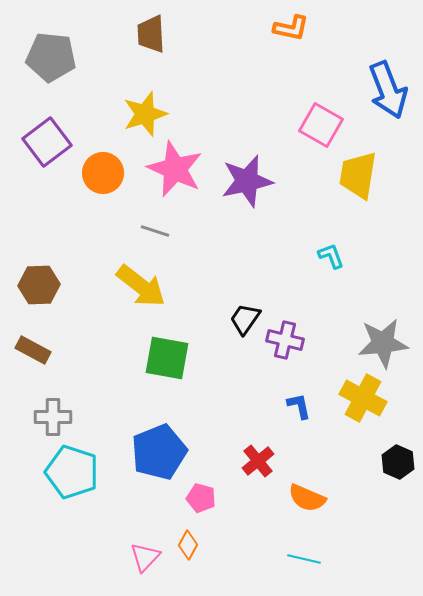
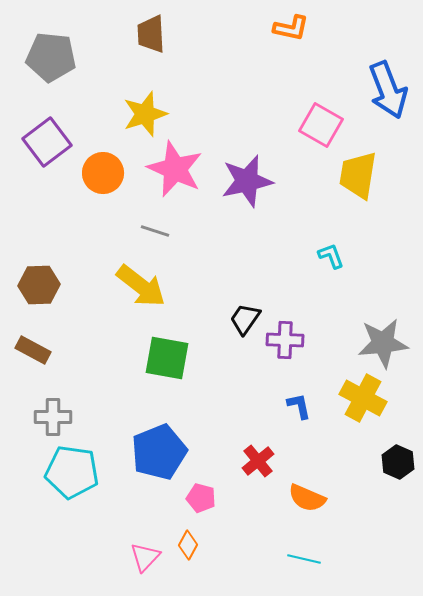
purple cross: rotated 12 degrees counterclockwise
cyan pentagon: rotated 10 degrees counterclockwise
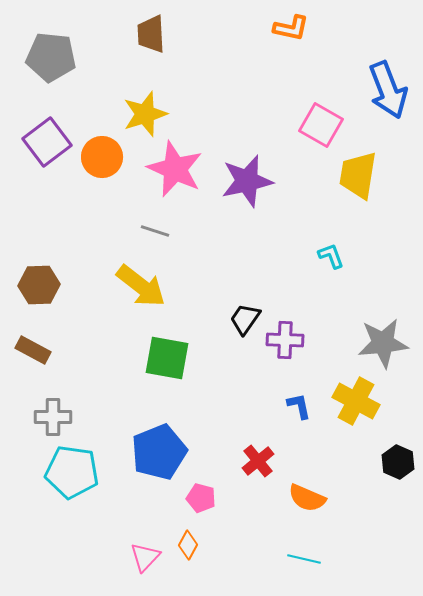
orange circle: moved 1 px left, 16 px up
yellow cross: moved 7 px left, 3 px down
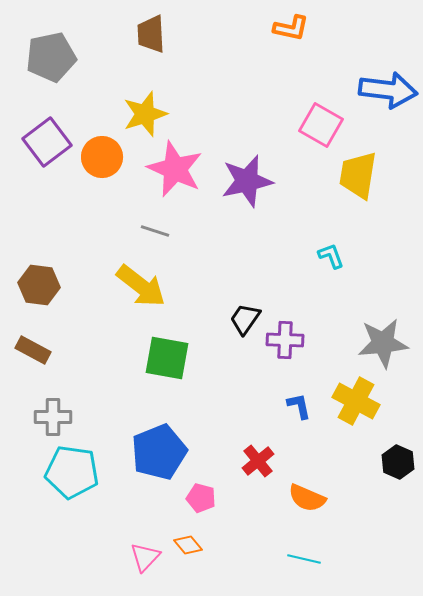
gray pentagon: rotated 18 degrees counterclockwise
blue arrow: rotated 62 degrees counterclockwise
brown hexagon: rotated 9 degrees clockwise
orange diamond: rotated 68 degrees counterclockwise
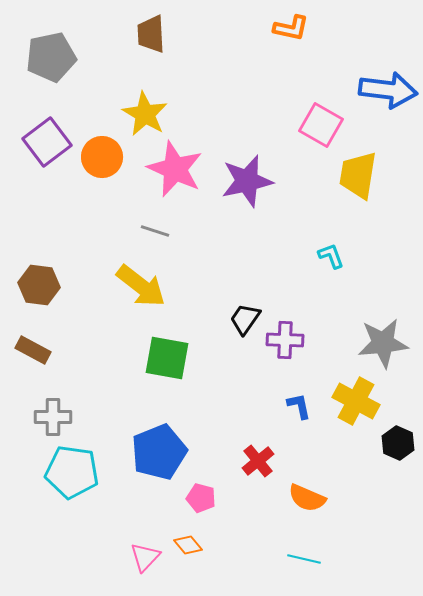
yellow star: rotated 24 degrees counterclockwise
black hexagon: moved 19 px up
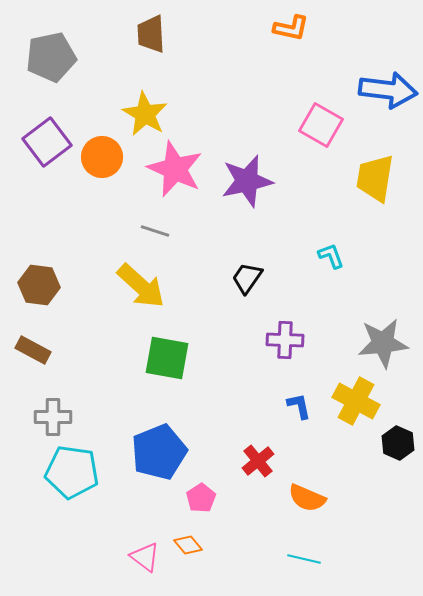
yellow trapezoid: moved 17 px right, 3 px down
yellow arrow: rotated 4 degrees clockwise
black trapezoid: moved 2 px right, 41 px up
pink pentagon: rotated 24 degrees clockwise
pink triangle: rotated 36 degrees counterclockwise
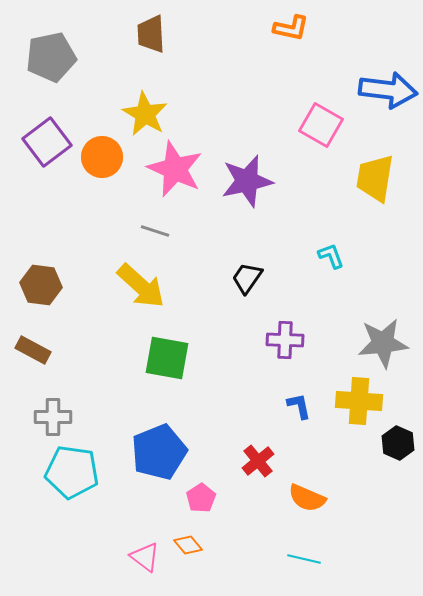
brown hexagon: moved 2 px right
yellow cross: moved 3 px right; rotated 24 degrees counterclockwise
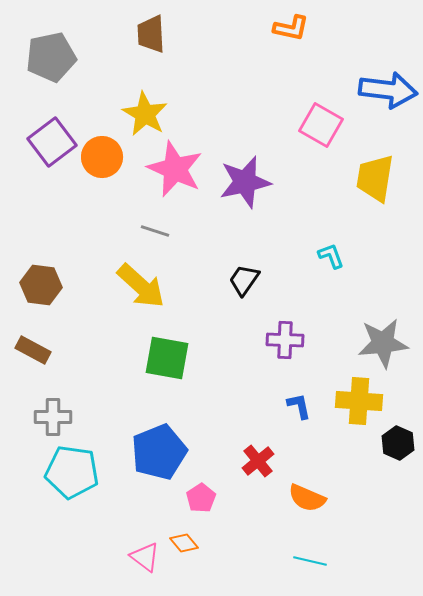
purple square: moved 5 px right
purple star: moved 2 px left, 1 px down
black trapezoid: moved 3 px left, 2 px down
orange diamond: moved 4 px left, 2 px up
cyan line: moved 6 px right, 2 px down
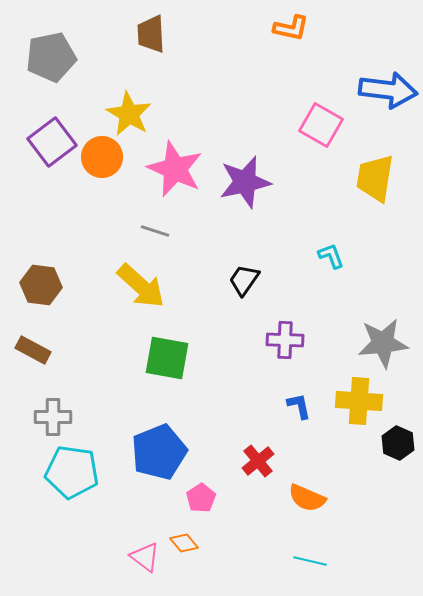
yellow star: moved 16 px left
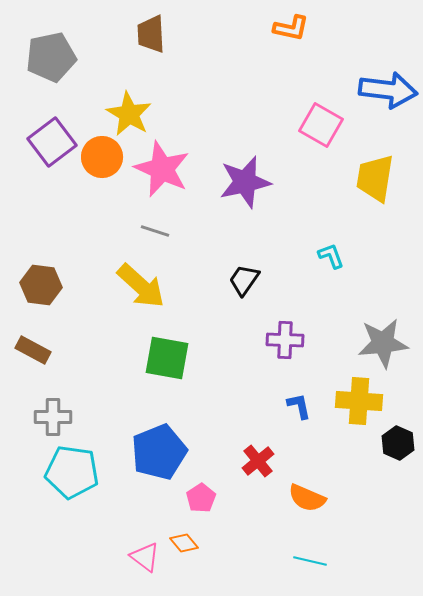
pink star: moved 13 px left
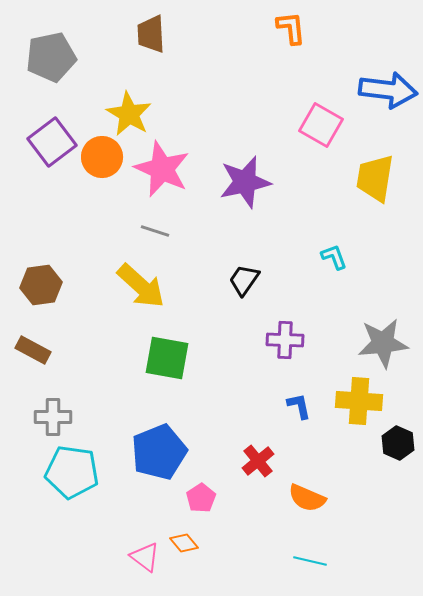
orange L-shape: rotated 108 degrees counterclockwise
cyan L-shape: moved 3 px right, 1 px down
brown hexagon: rotated 15 degrees counterclockwise
